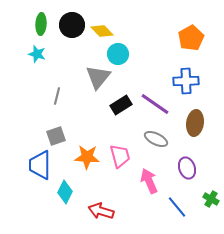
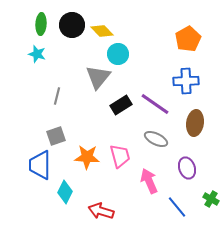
orange pentagon: moved 3 px left, 1 px down
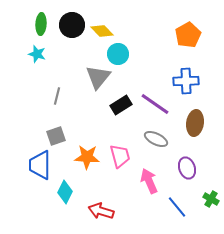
orange pentagon: moved 4 px up
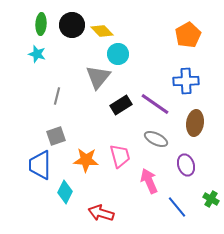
orange star: moved 1 px left, 3 px down
purple ellipse: moved 1 px left, 3 px up
red arrow: moved 2 px down
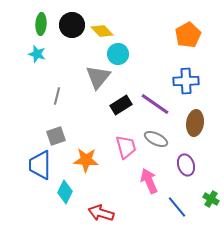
pink trapezoid: moved 6 px right, 9 px up
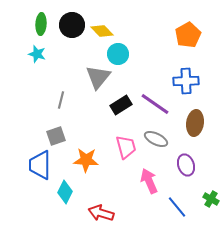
gray line: moved 4 px right, 4 px down
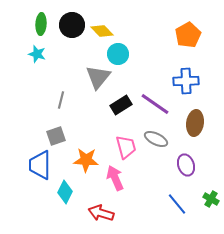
pink arrow: moved 34 px left, 3 px up
blue line: moved 3 px up
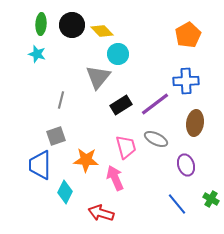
purple line: rotated 72 degrees counterclockwise
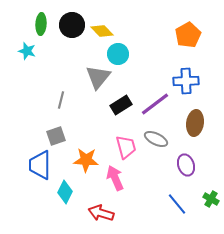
cyan star: moved 10 px left, 3 px up
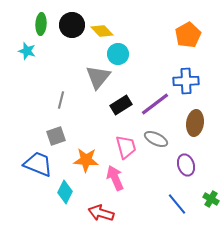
blue trapezoid: moved 2 px left, 1 px up; rotated 112 degrees clockwise
